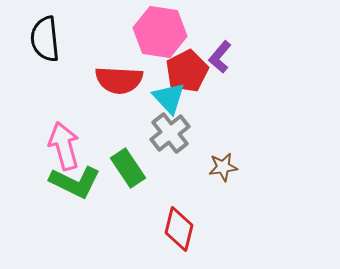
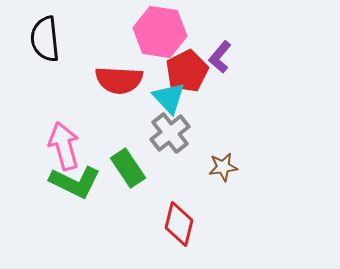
red diamond: moved 5 px up
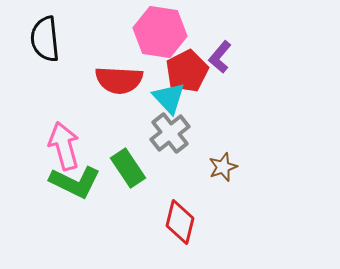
brown star: rotated 12 degrees counterclockwise
red diamond: moved 1 px right, 2 px up
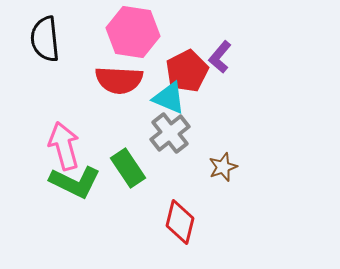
pink hexagon: moved 27 px left
cyan triangle: rotated 24 degrees counterclockwise
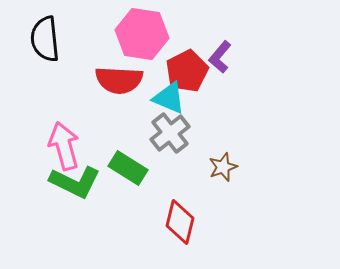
pink hexagon: moved 9 px right, 2 px down
green rectangle: rotated 24 degrees counterclockwise
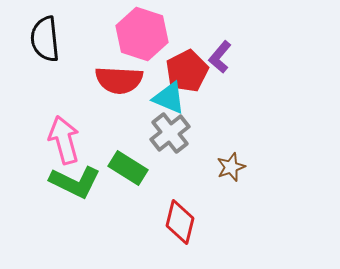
pink hexagon: rotated 9 degrees clockwise
pink arrow: moved 6 px up
brown star: moved 8 px right
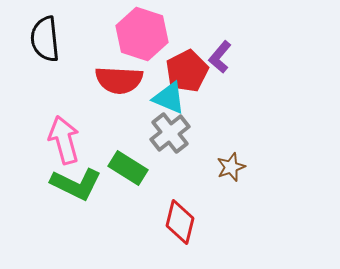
green L-shape: moved 1 px right, 2 px down
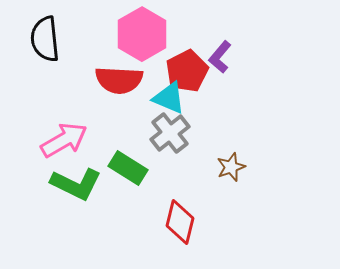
pink hexagon: rotated 12 degrees clockwise
pink arrow: rotated 75 degrees clockwise
